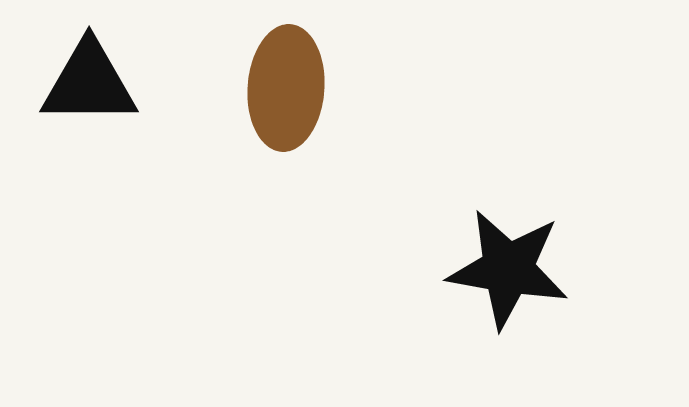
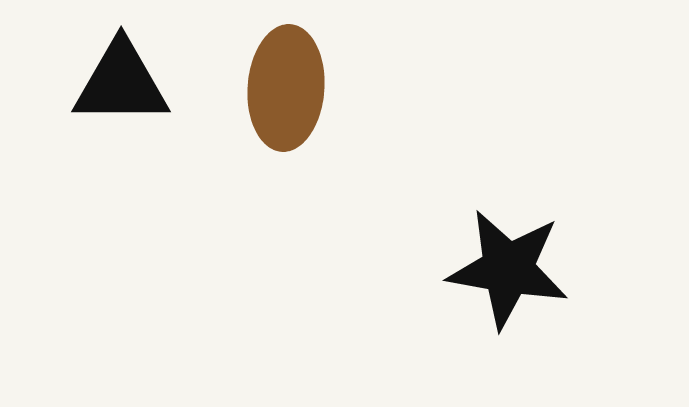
black triangle: moved 32 px right
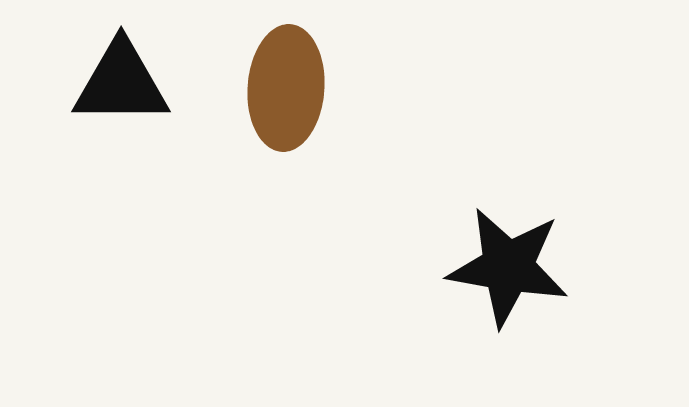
black star: moved 2 px up
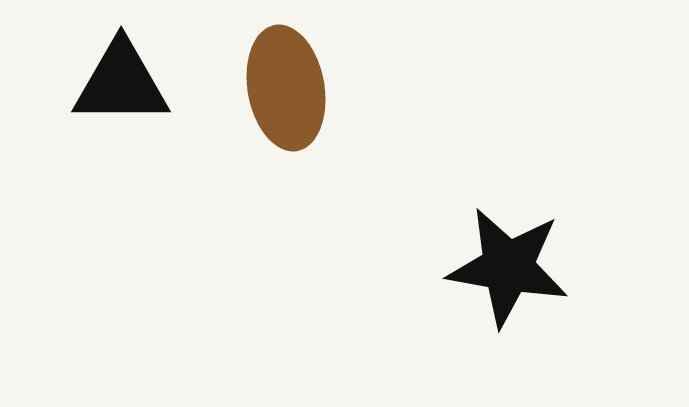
brown ellipse: rotated 14 degrees counterclockwise
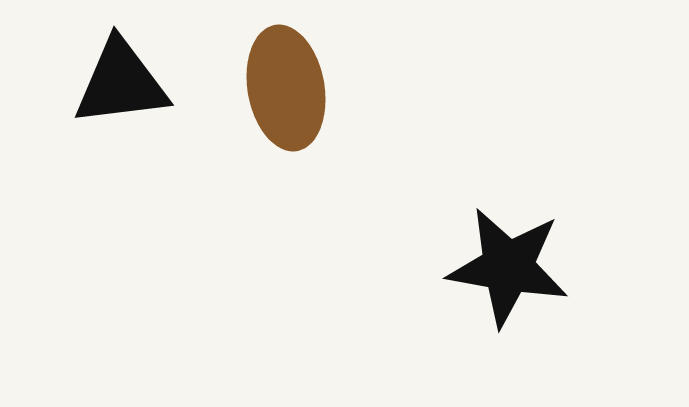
black triangle: rotated 7 degrees counterclockwise
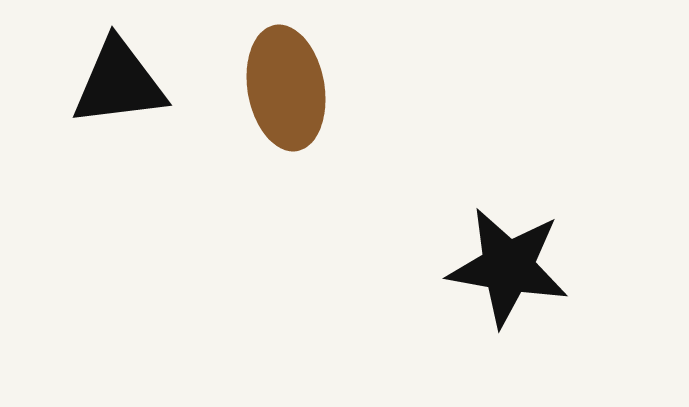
black triangle: moved 2 px left
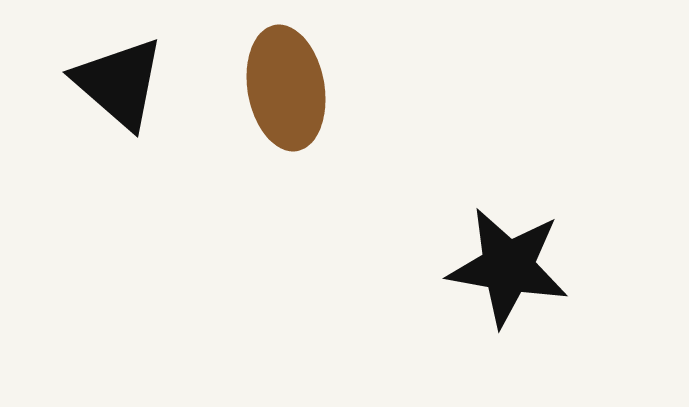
black triangle: rotated 48 degrees clockwise
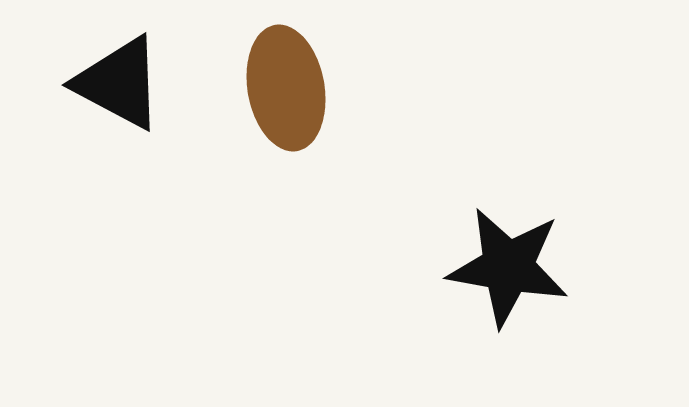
black triangle: rotated 13 degrees counterclockwise
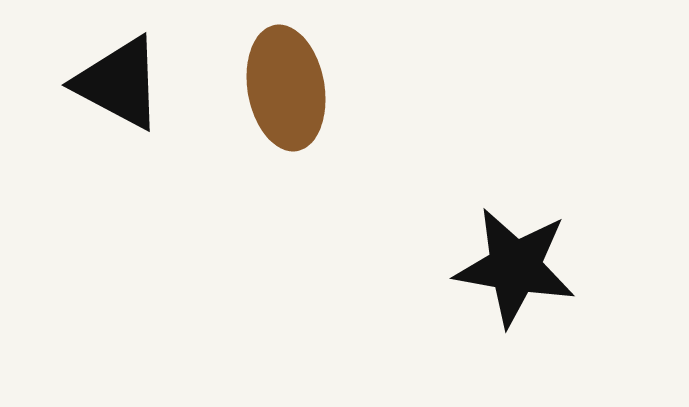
black star: moved 7 px right
